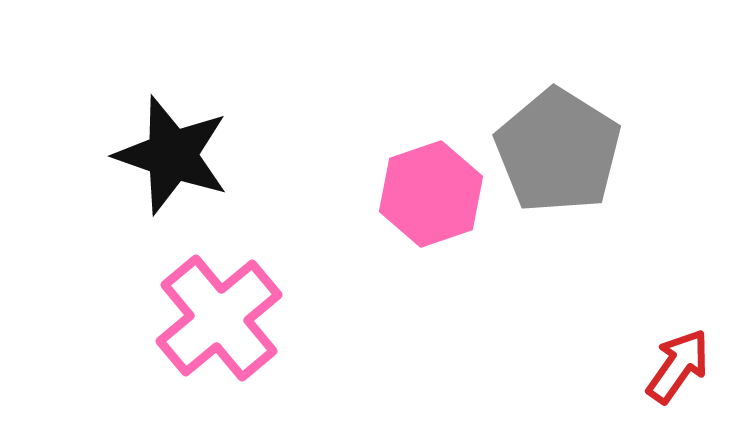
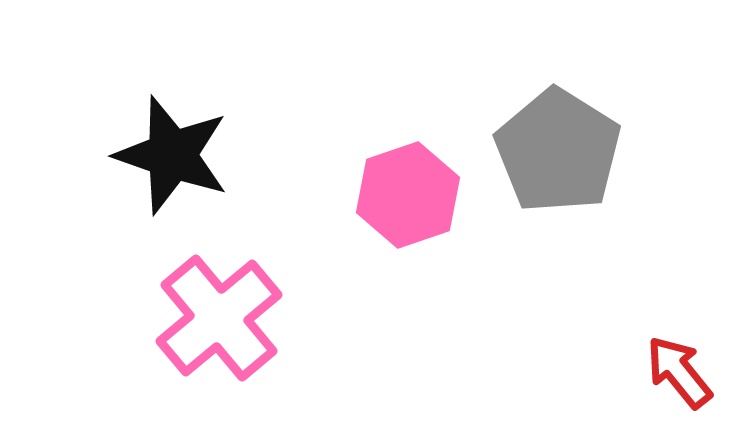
pink hexagon: moved 23 px left, 1 px down
red arrow: moved 1 px right, 6 px down; rotated 74 degrees counterclockwise
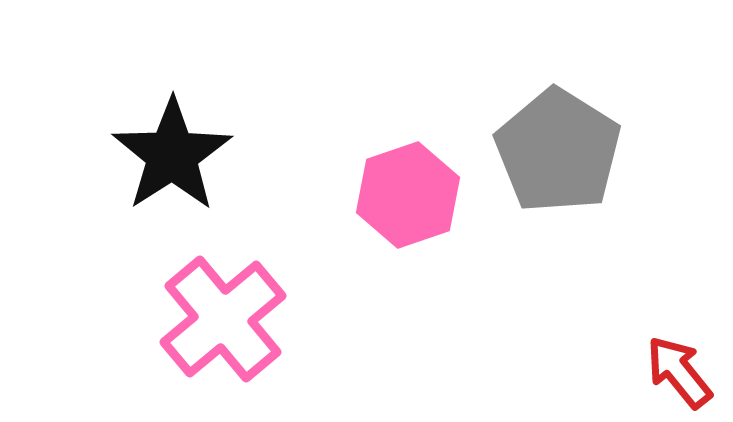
black star: rotated 20 degrees clockwise
pink cross: moved 4 px right, 1 px down
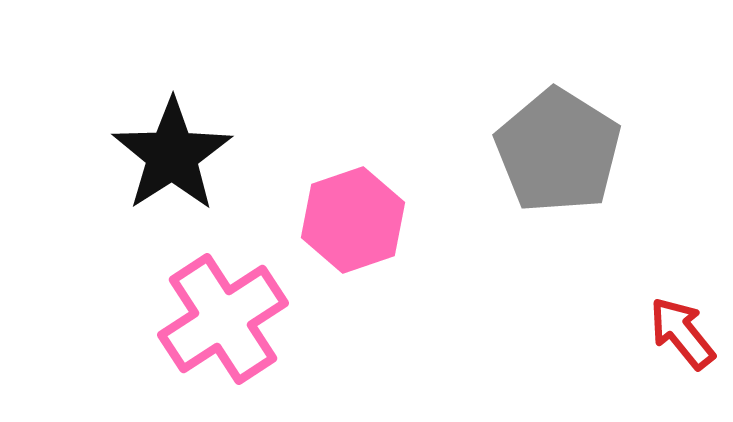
pink hexagon: moved 55 px left, 25 px down
pink cross: rotated 7 degrees clockwise
red arrow: moved 3 px right, 39 px up
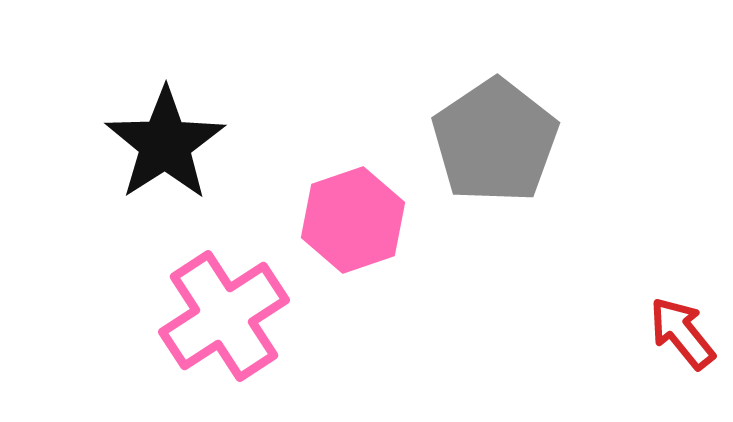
gray pentagon: moved 63 px left, 10 px up; rotated 6 degrees clockwise
black star: moved 7 px left, 11 px up
pink cross: moved 1 px right, 3 px up
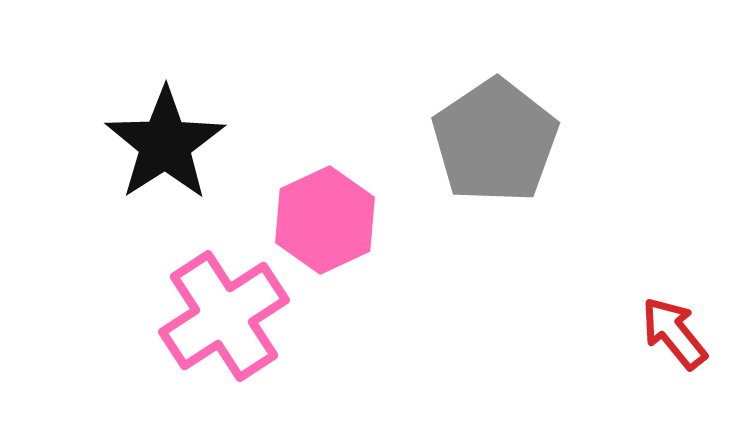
pink hexagon: moved 28 px left; rotated 6 degrees counterclockwise
red arrow: moved 8 px left
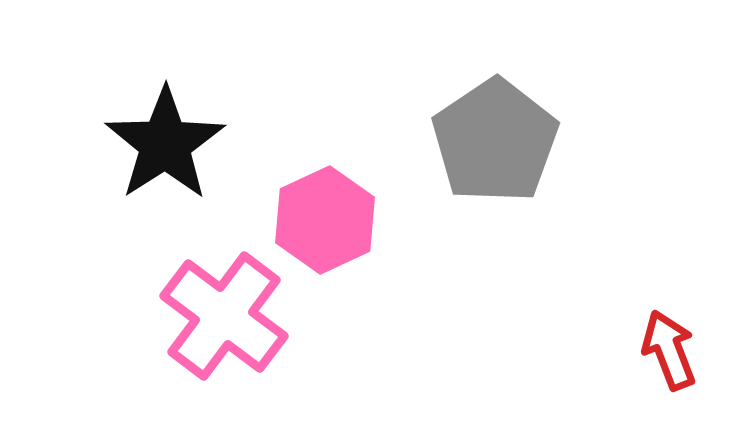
pink cross: rotated 20 degrees counterclockwise
red arrow: moved 5 px left, 17 px down; rotated 18 degrees clockwise
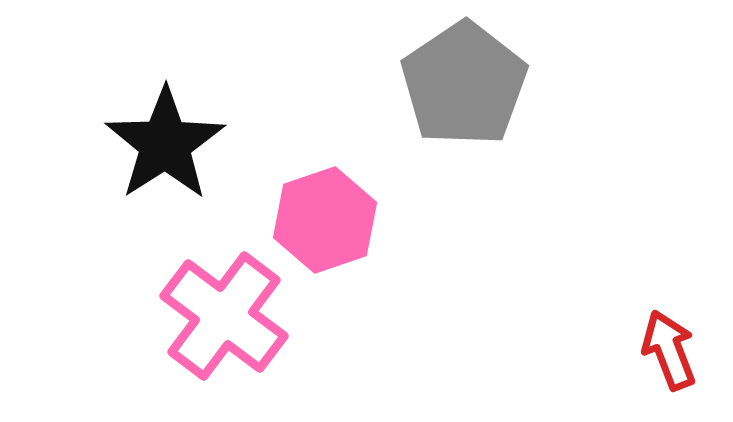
gray pentagon: moved 31 px left, 57 px up
pink hexagon: rotated 6 degrees clockwise
